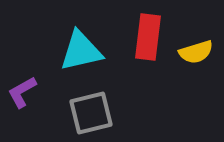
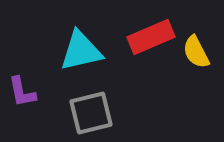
red rectangle: moved 3 px right; rotated 60 degrees clockwise
yellow semicircle: rotated 80 degrees clockwise
purple L-shape: rotated 72 degrees counterclockwise
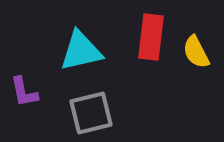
red rectangle: rotated 60 degrees counterclockwise
purple L-shape: moved 2 px right
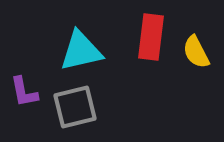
gray square: moved 16 px left, 6 px up
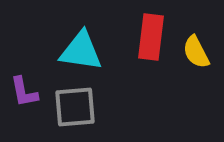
cyan triangle: rotated 21 degrees clockwise
gray square: rotated 9 degrees clockwise
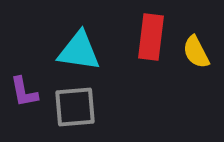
cyan triangle: moved 2 px left
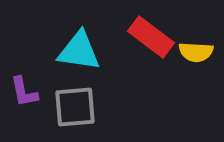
red rectangle: rotated 60 degrees counterclockwise
yellow semicircle: rotated 60 degrees counterclockwise
